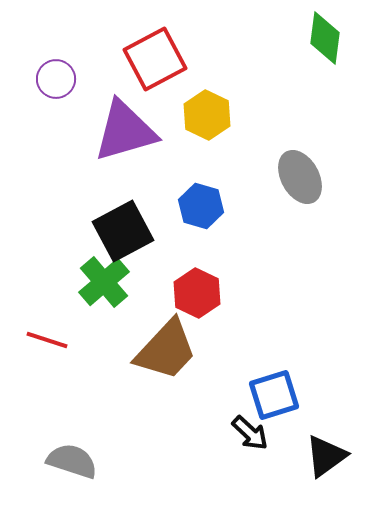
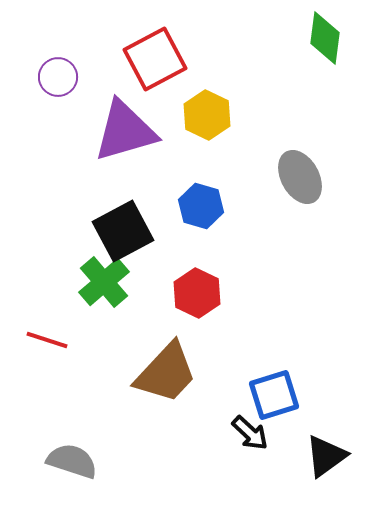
purple circle: moved 2 px right, 2 px up
brown trapezoid: moved 23 px down
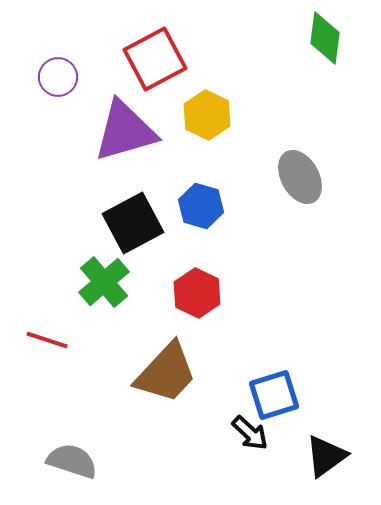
black square: moved 10 px right, 8 px up
